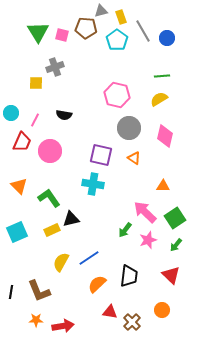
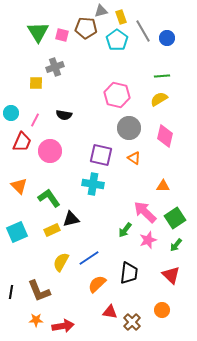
black trapezoid at (129, 276): moved 3 px up
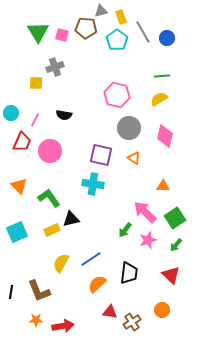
gray line at (143, 31): moved 1 px down
blue line at (89, 258): moved 2 px right, 1 px down
yellow semicircle at (61, 262): moved 1 px down
brown cross at (132, 322): rotated 12 degrees clockwise
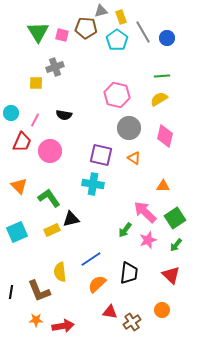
yellow semicircle at (61, 263): moved 1 px left, 9 px down; rotated 36 degrees counterclockwise
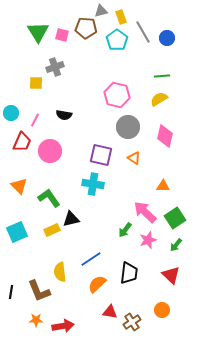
gray circle at (129, 128): moved 1 px left, 1 px up
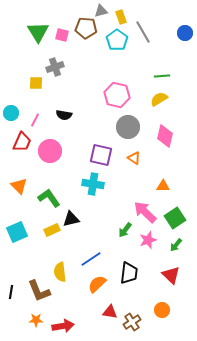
blue circle at (167, 38): moved 18 px right, 5 px up
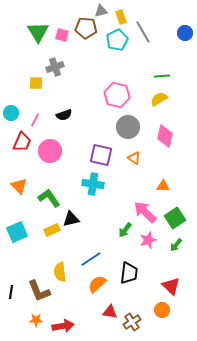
cyan pentagon at (117, 40): rotated 10 degrees clockwise
black semicircle at (64, 115): rotated 28 degrees counterclockwise
red triangle at (171, 275): moved 11 px down
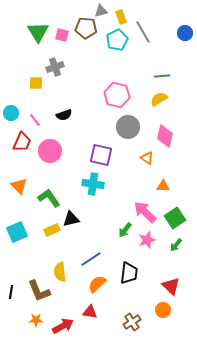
pink line at (35, 120): rotated 64 degrees counterclockwise
orange triangle at (134, 158): moved 13 px right
pink star at (148, 240): moved 1 px left
orange circle at (162, 310): moved 1 px right
red triangle at (110, 312): moved 20 px left
red arrow at (63, 326): rotated 20 degrees counterclockwise
